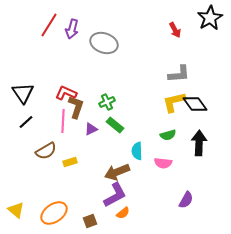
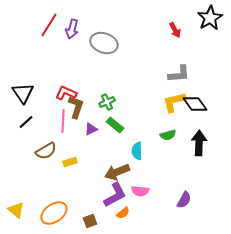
pink semicircle: moved 23 px left, 28 px down
purple semicircle: moved 2 px left
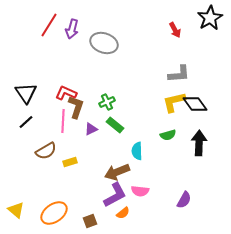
black triangle: moved 3 px right
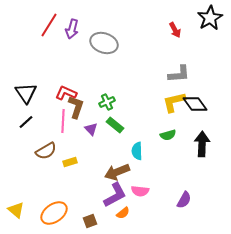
purple triangle: rotated 48 degrees counterclockwise
black arrow: moved 3 px right, 1 px down
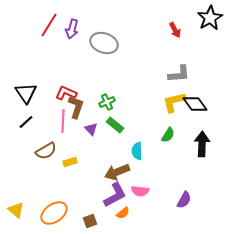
green semicircle: rotated 42 degrees counterclockwise
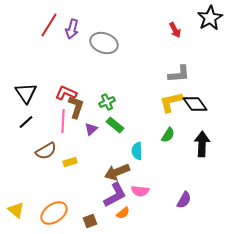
yellow L-shape: moved 3 px left
purple triangle: rotated 32 degrees clockwise
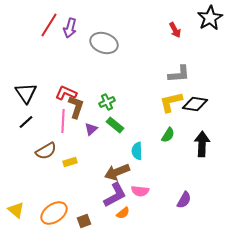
purple arrow: moved 2 px left, 1 px up
black diamond: rotated 45 degrees counterclockwise
brown square: moved 6 px left
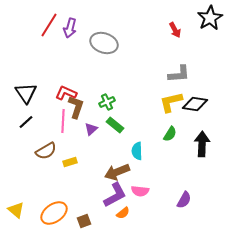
green semicircle: moved 2 px right, 1 px up
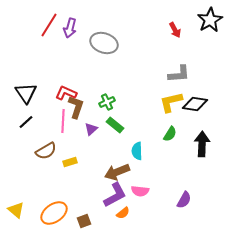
black star: moved 2 px down
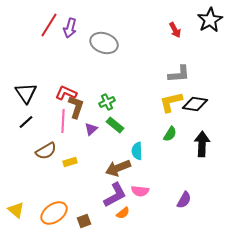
brown arrow: moved 1 px right, 4 px up
